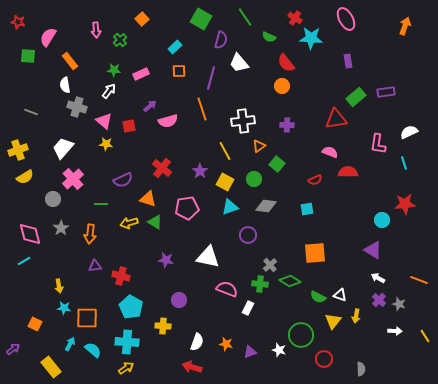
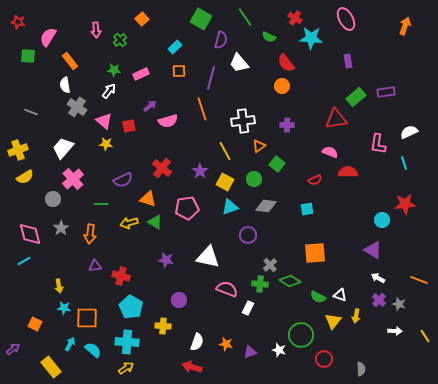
gray cross at (77, 107): rotated 18 degrees clockwise
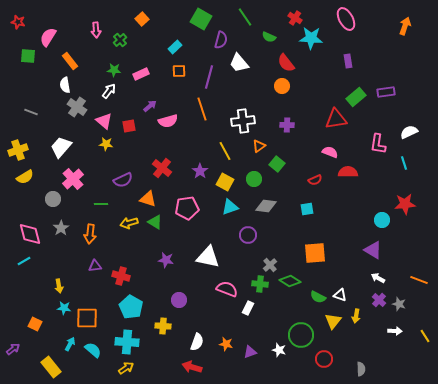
purple line at (211, 78): moved 2 px left, 1 px up
white trapezoid at (63, 148): moved 2 px left, 1 px up
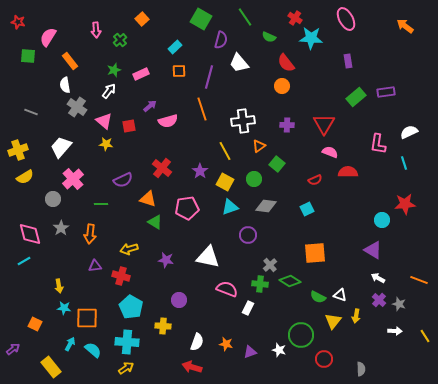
orange arrow at (405, 26): rotated 72 degrees counterclockwise
green star at (114, 70): rotated 24 degrees counterclockwise
red triangle at (336, 119): moved 12 px left, 5 px down; rotated 50 degrees counterclockwise
cyan square at (307, 209): rotated 16 degrees counterclockwise
yellow arrow at (129, 223): moved 26 px down
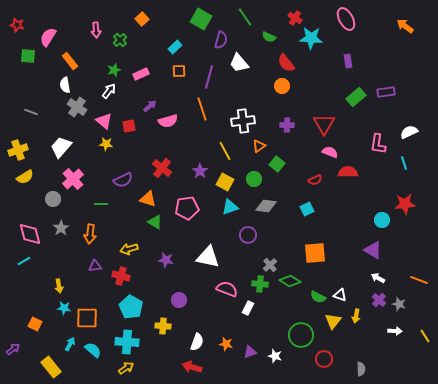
red star at (18, 22): moved 1 px left, 3 px down
white star at (279, 350): moved 4 px left, 6 px down
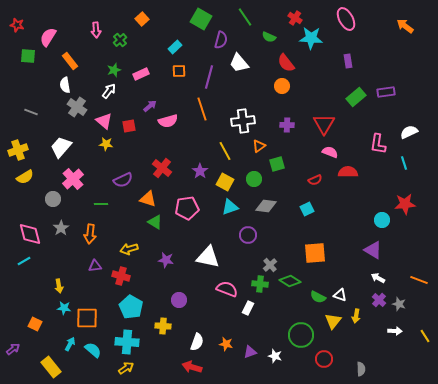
green square at (277, 164): rotated 35 degrees clockwise
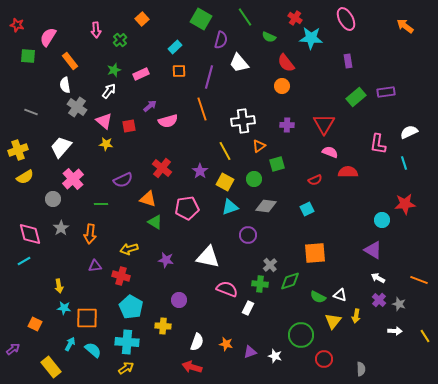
green diamond at (290, 281): rotated 50 degrees counterclockwise
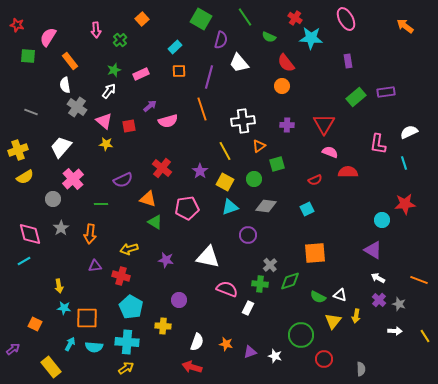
cyan semicircle at (93, 350): moved 1 px right, 3 px up; rotated 144 degrees clockwise
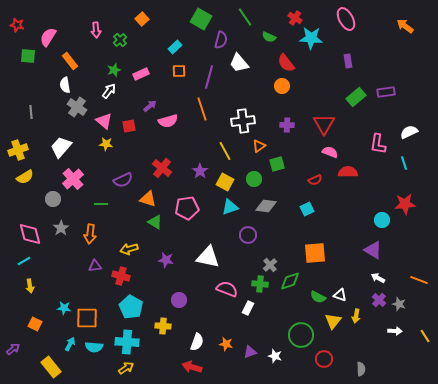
gray line at (31, 112): rotated 64 degrees clockwise
yellow arrow at (59, 286): moved 29 px left
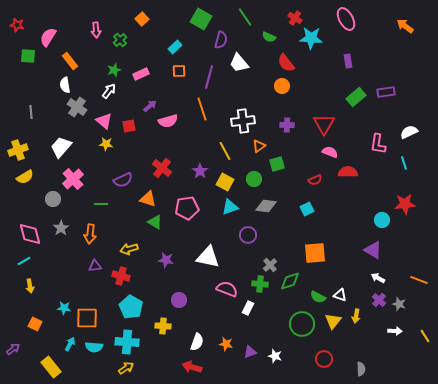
green circle at (301, 335): moved 1 px right, 11 px up
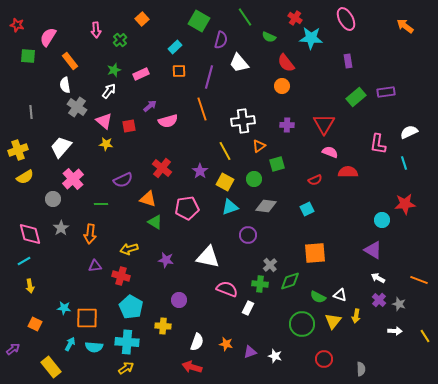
green square at (201, 19): moved 2 px left, 2 px down
